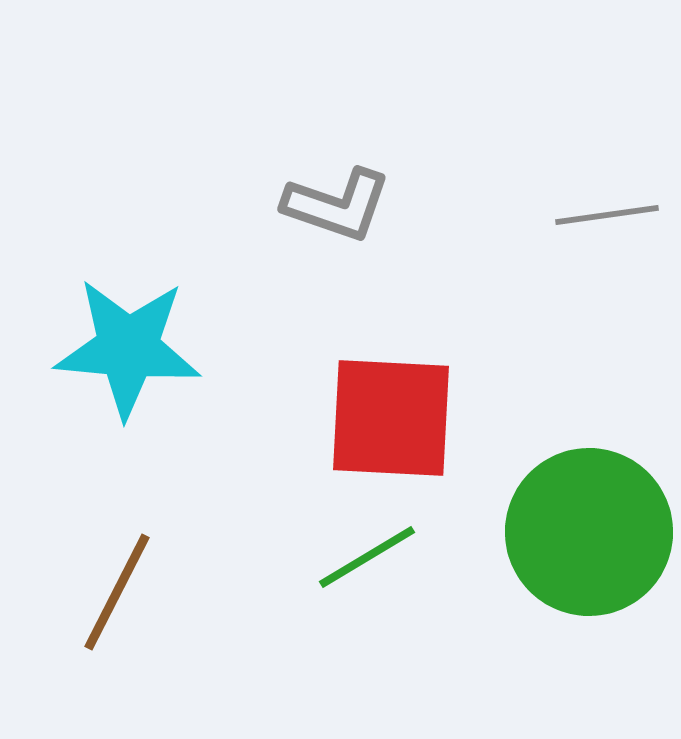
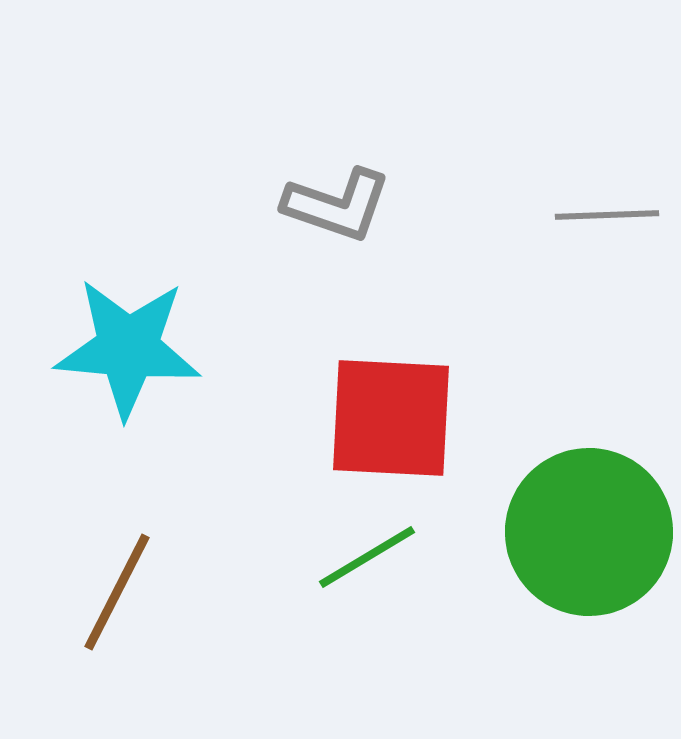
gray line: rotated 6 degrees clockwise
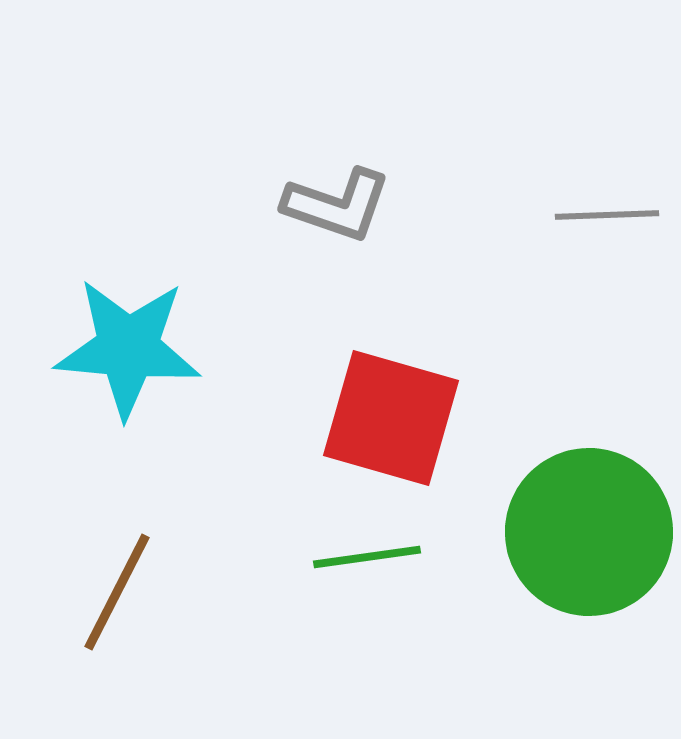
red square: rotated 13 degrees clockwise
green line: rotated 23 degrees clockwise
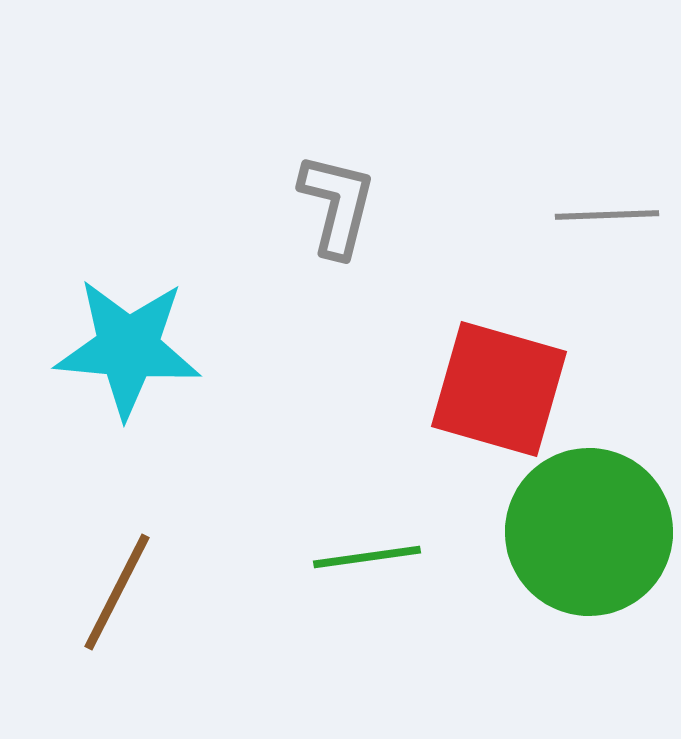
gray L-shape: rotated 95 degrees counterclockwise
red square: moved 108 px right, 29 px up
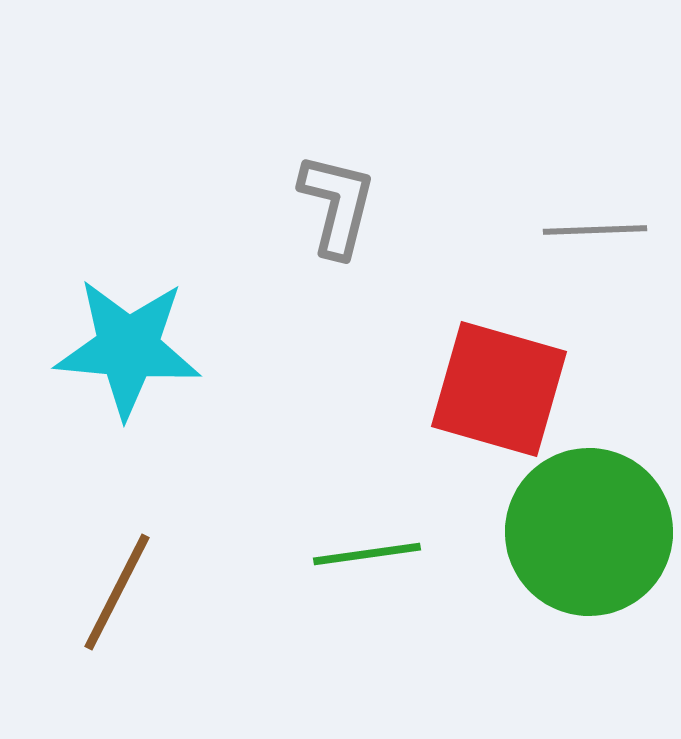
gray line: moved 12 px left, 15 px down
green line: moved 3 px up
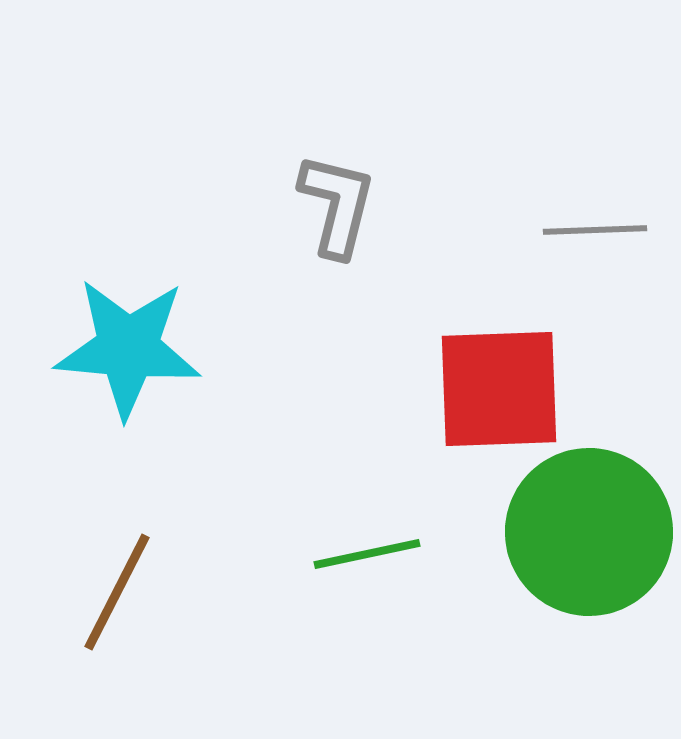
red square: rotated 18 degrees counterclockwise
green line: rotated 4 degrees counterclockwise
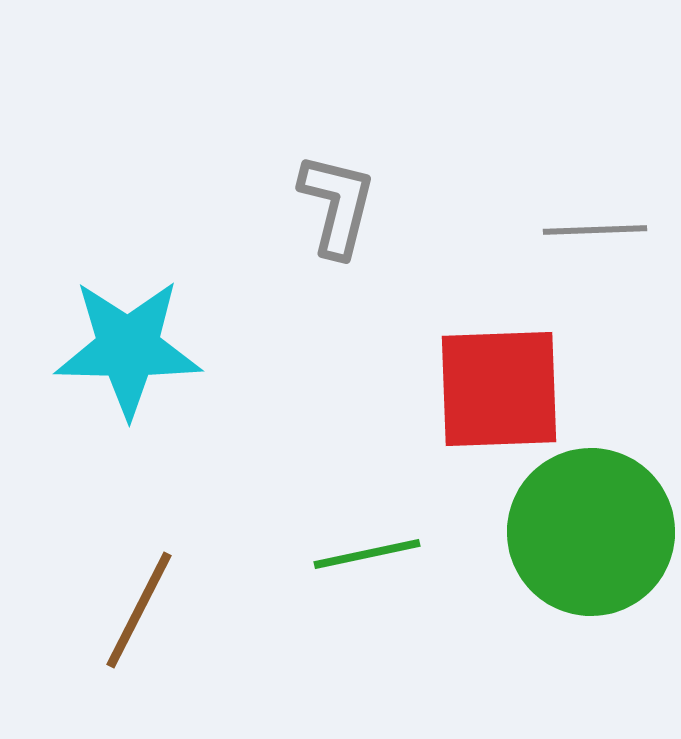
cyan star: rotated 4 degrees counterclockwise
green circle: moved 2 px right
brown line: moved 22 px right, 18 px down
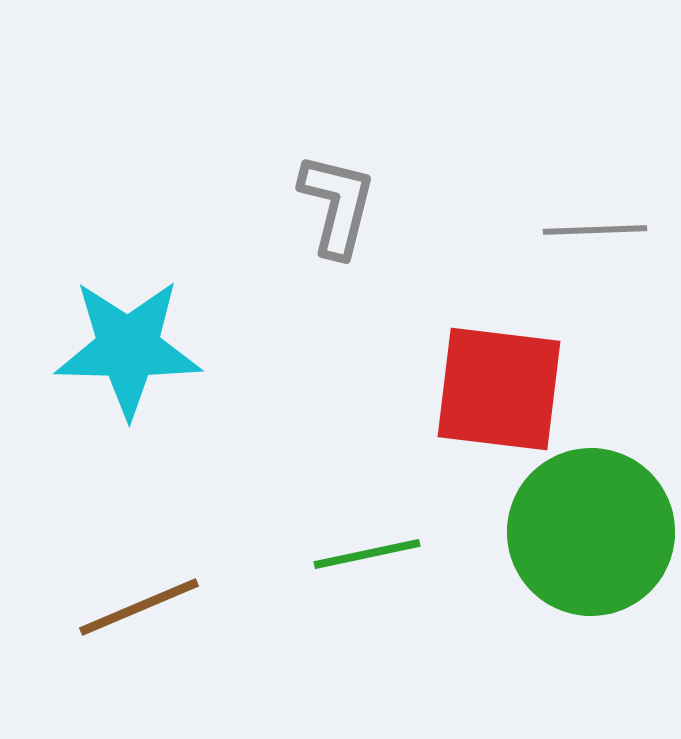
red square: rotated 9 degrees clockwise
brown line: moved 3 px up; rotated 40 degrees clockwise
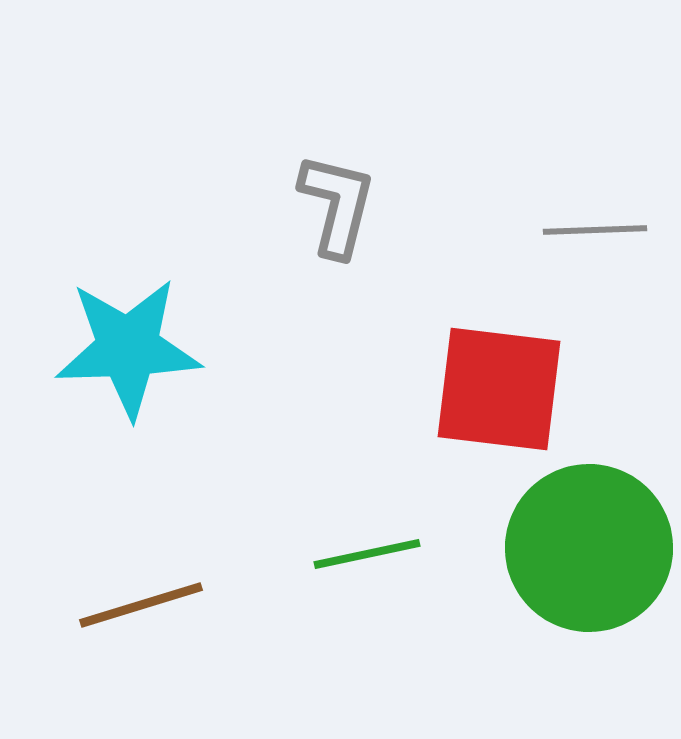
cyan star: rotated 3 degrees counterclockwise
green circle: moved 2 px left, 16 px down
brown line: moved 2 px right, 2 px up; rotated 6 degrees clockwise
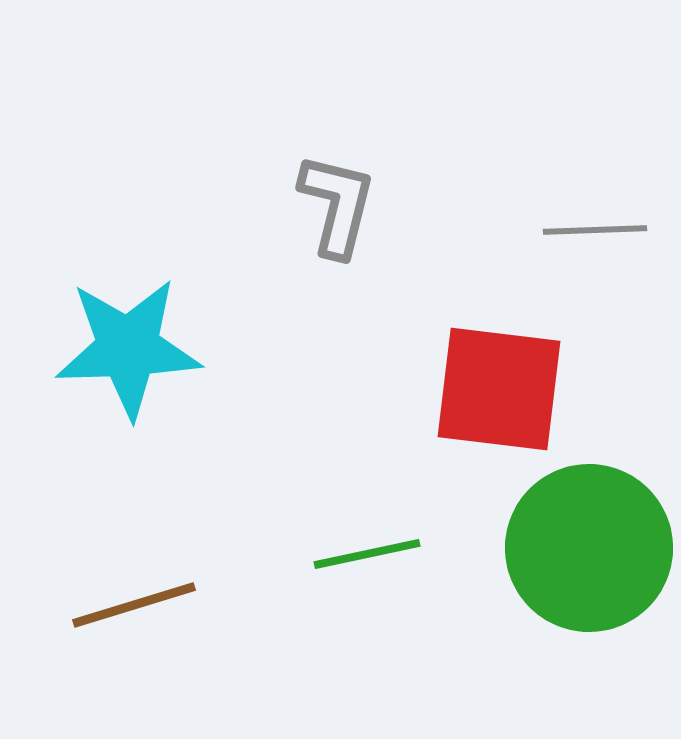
brown line: moved 7 px left
